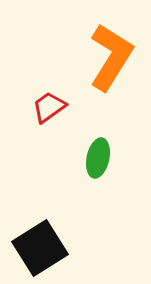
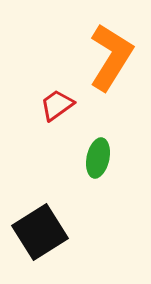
red trapezoid: moved 8 px right, 2 px up
black square: moved 16 px up
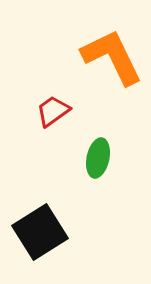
orange L-shape: moved 1 px right; rotated 58 degrees counterclockwise
red trapezoid: moved 4 px left, 6 px down
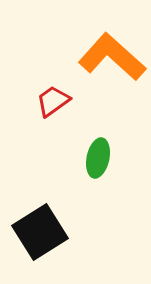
orange L-shape: rotated 22 degrees counterclockwise
red trapezoid: moved 10 px up
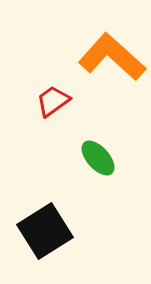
green ellipse: rotated 54 degrees counterclockwise
black square: moved 5 px right, 1 px up
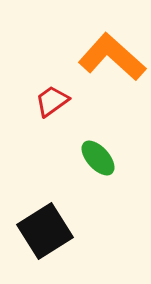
red trapezoid: moved 1 px left
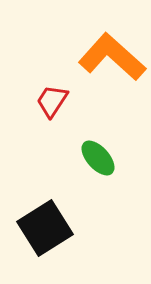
red trapezoid: rotated 21 degrees counterclockwise
black square: moved 3 px up
